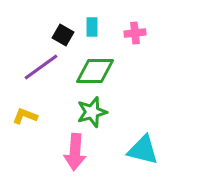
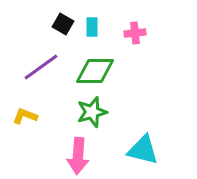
black square: moved 11 px up
pink arrow: moved 3 px right, 4 px down
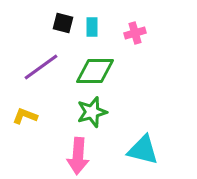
black square: moved 1 px up; rotated 15 degrees counterclockwise
pink cross: rotated 10 degrees counterclockwise
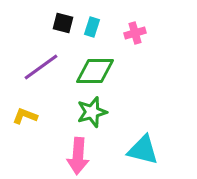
cyan rectangle: rotated 18 degrees clockwise
